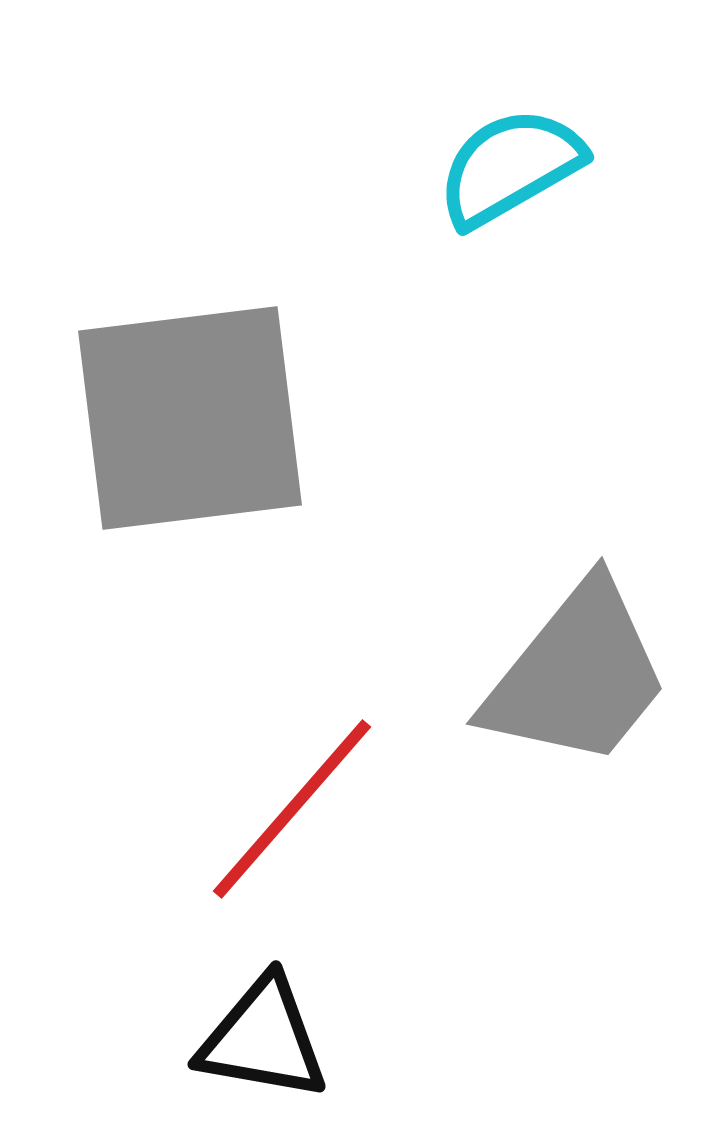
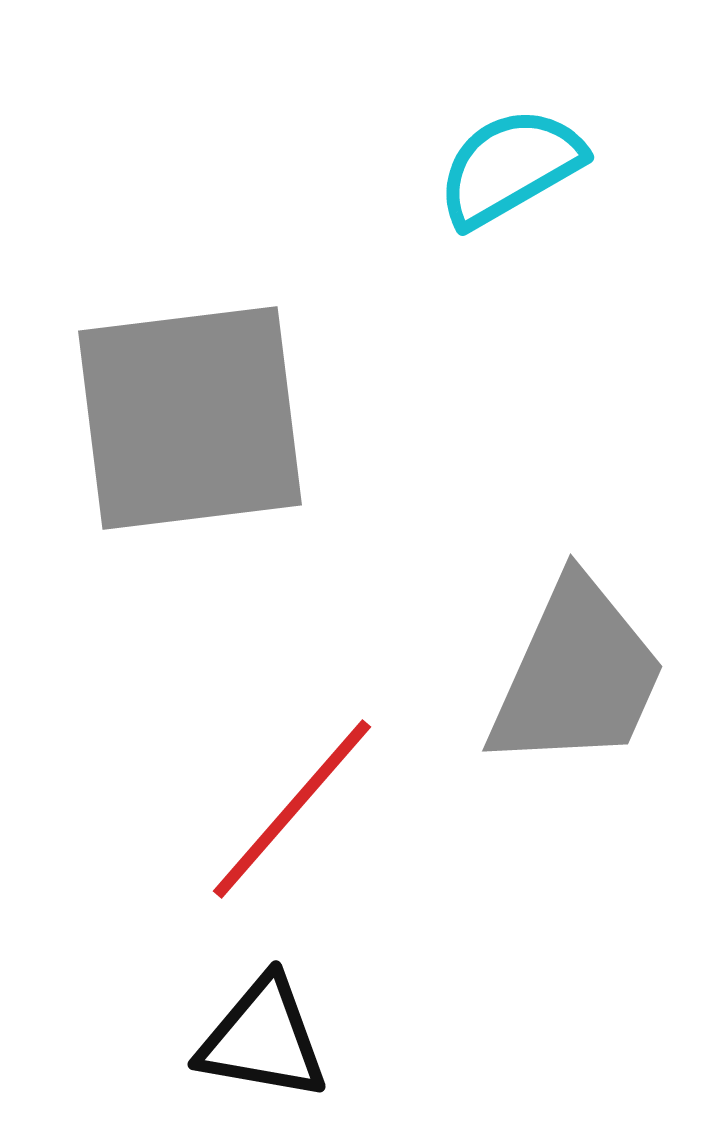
gray trapezoid: rotated 15 degrees counterclockwise
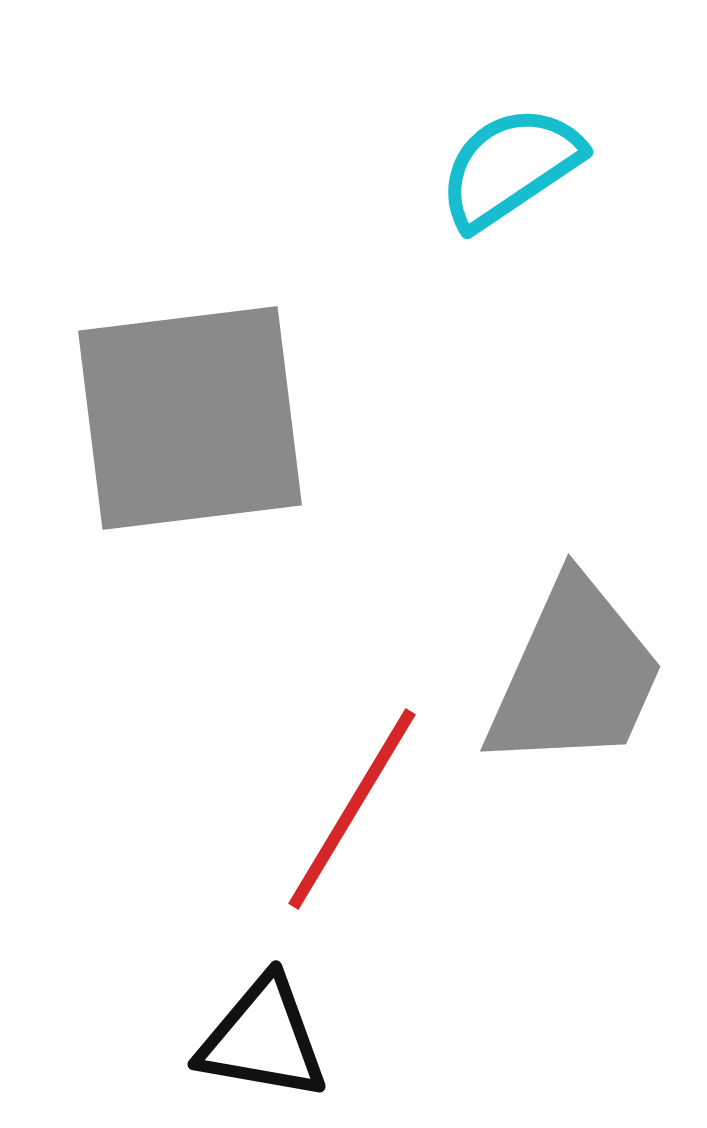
cyan semicircle: rotated 4 degrees counterclockwise
gray trapezoid: moved 2 px left
red line: moved 60 px right; rotated 10 degrees counterclockwise
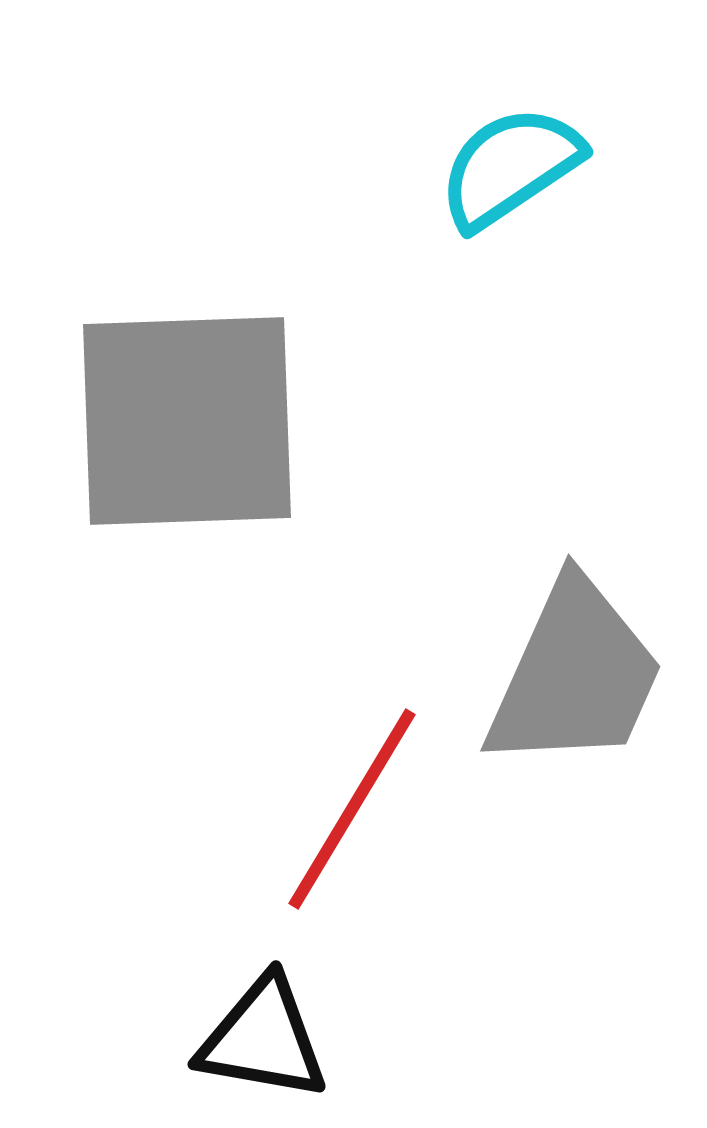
gray square: moved 3 px left, 3 px down; rotated 5 degrees clockwise
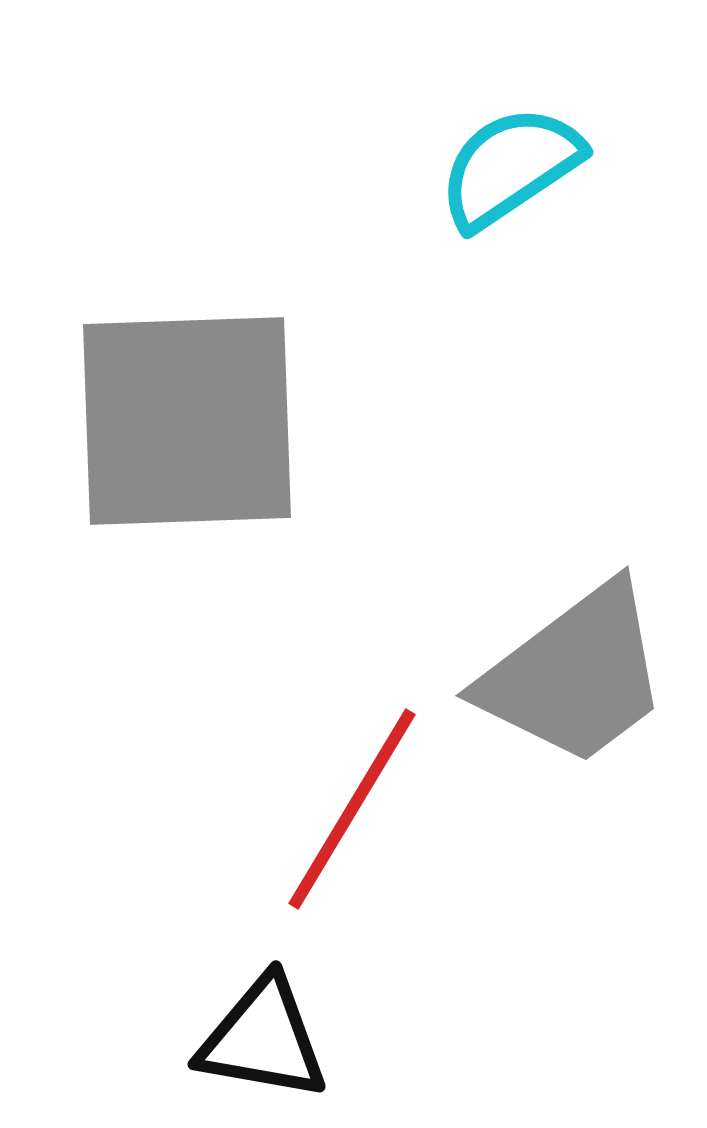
gray trapezoid: rotated 29 degrees clockwise
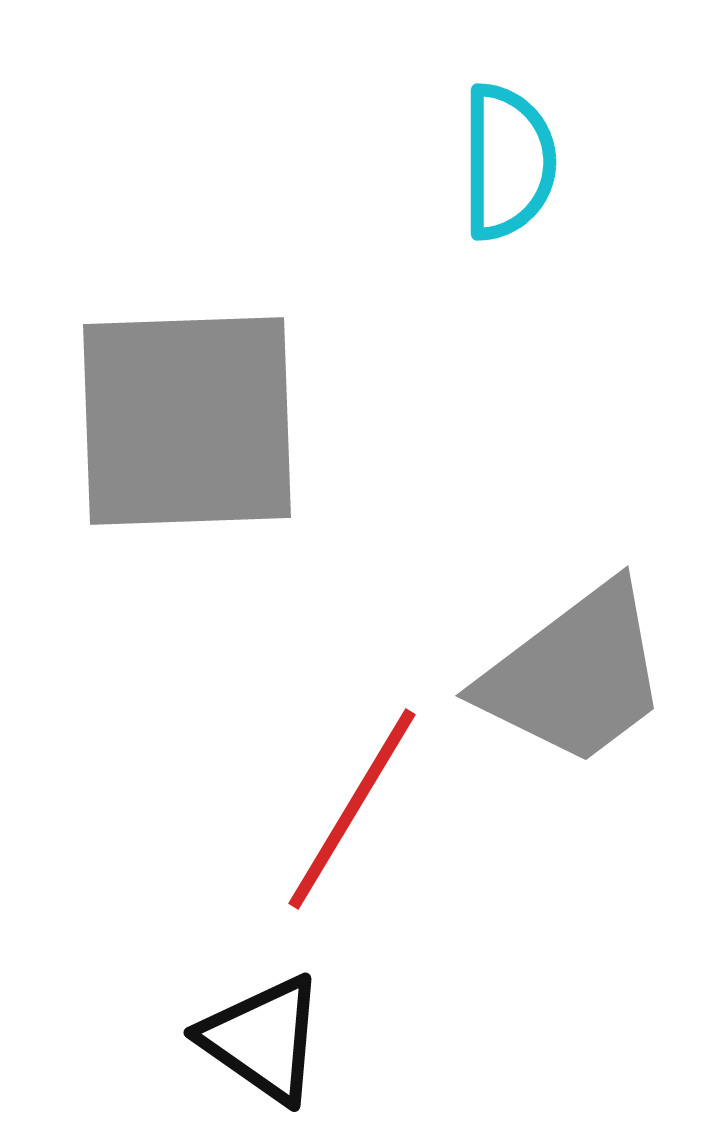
cyan semicircle: moved 2 px left, 5 px up; rotated 124 degrees clockwise
black triangle: rotated 25 degrees clockwise
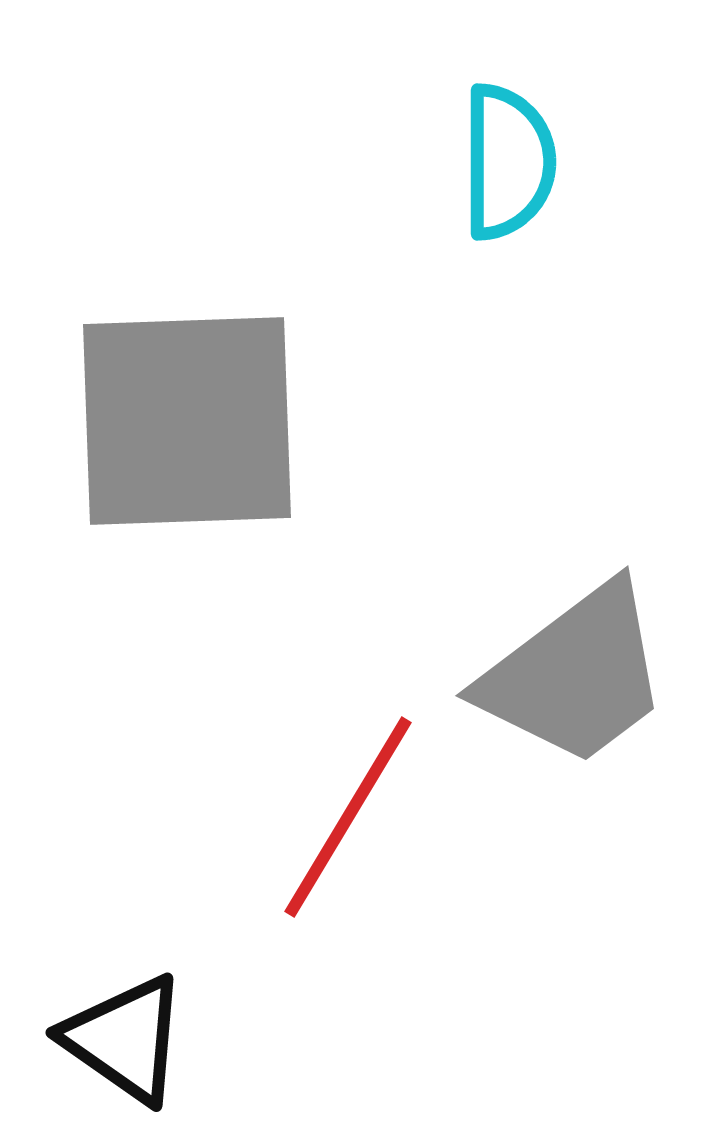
red line: moved 4 px left, 8 px down
black triangle: moved 138 px left
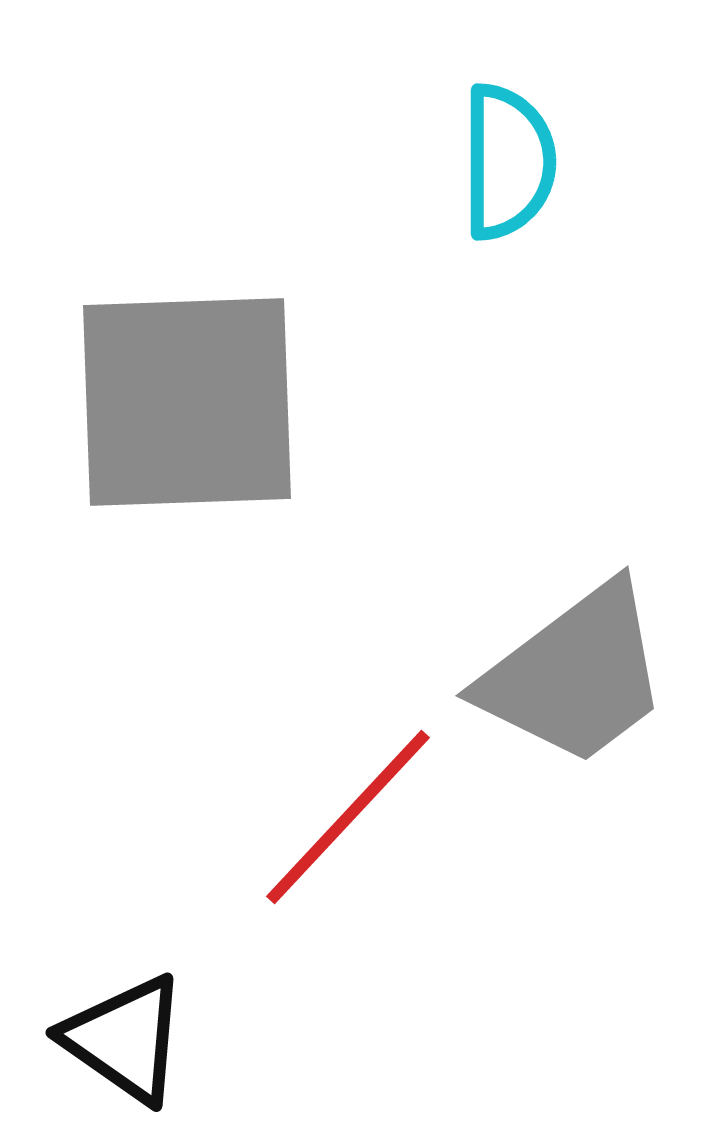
gray square: moved 19 px up
red line: rotated 12 degrees clockwise
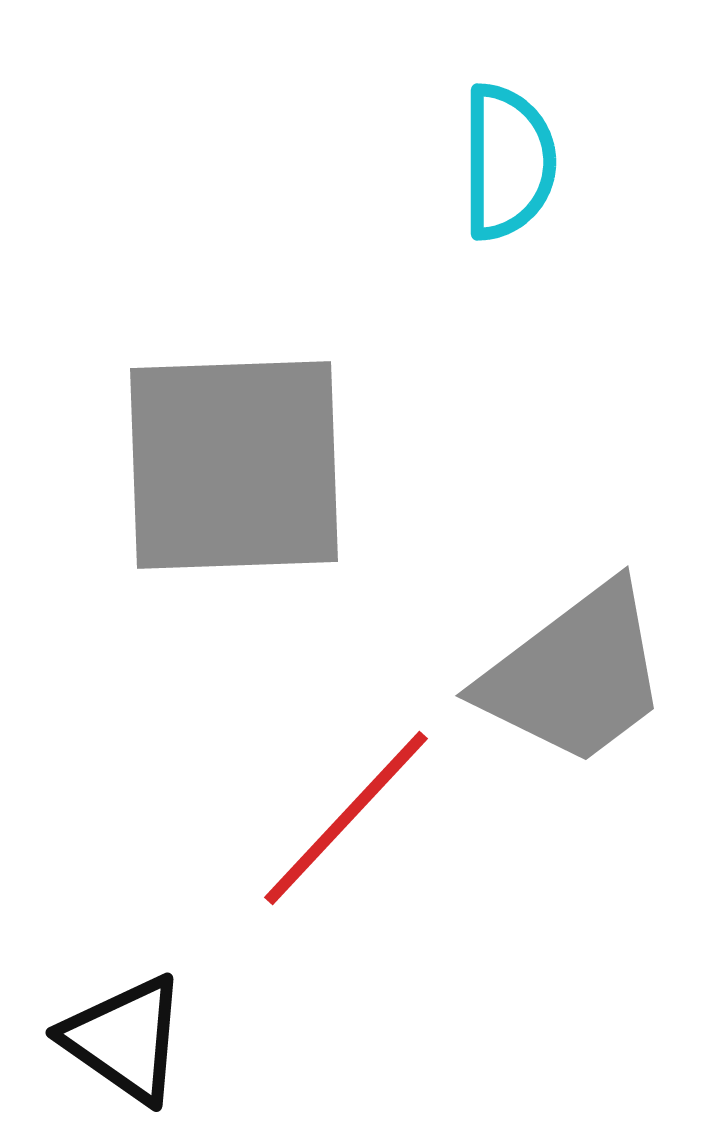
gray square: moved 47 px right, 63 px down
red line: moved 2 px left, 1 px down
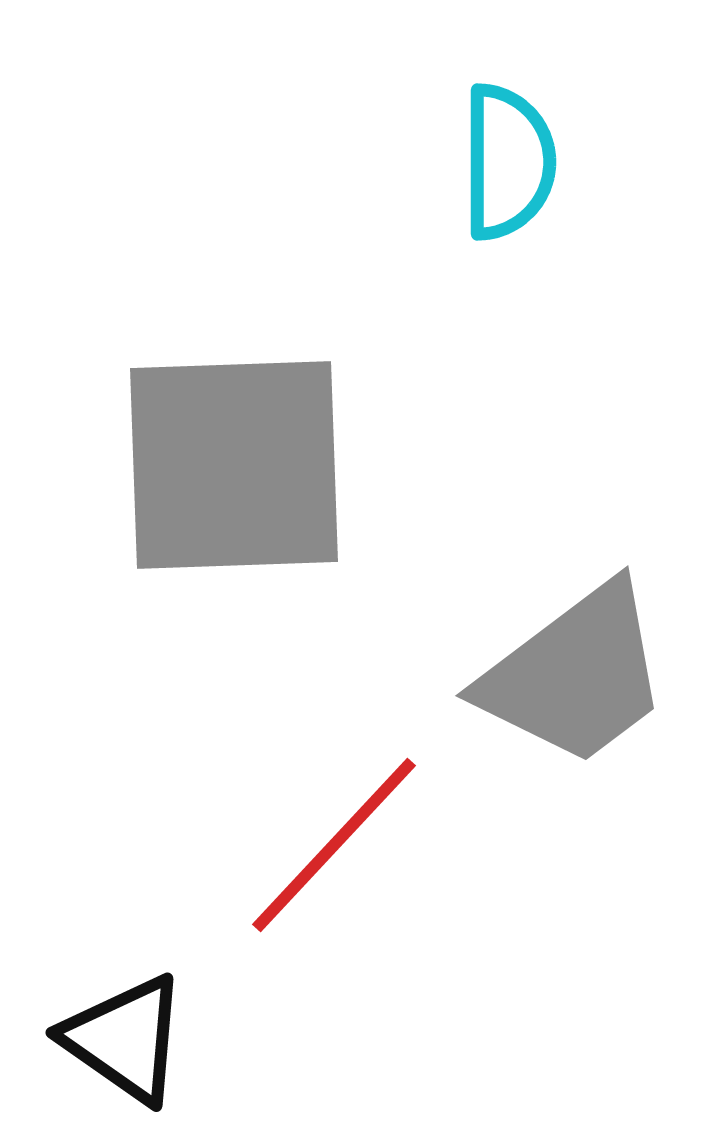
red line: moved 12 px left, 27 px down
